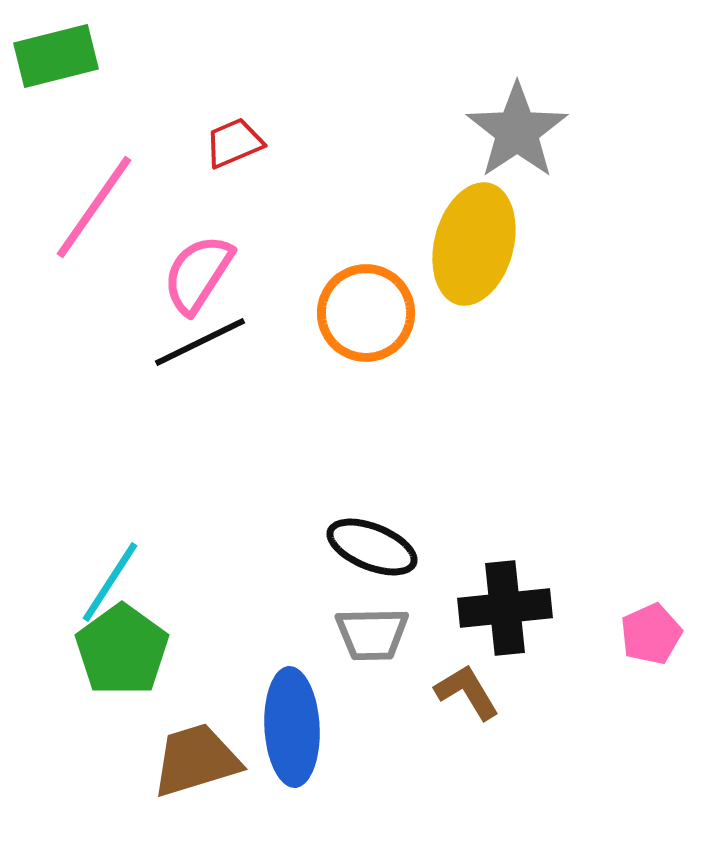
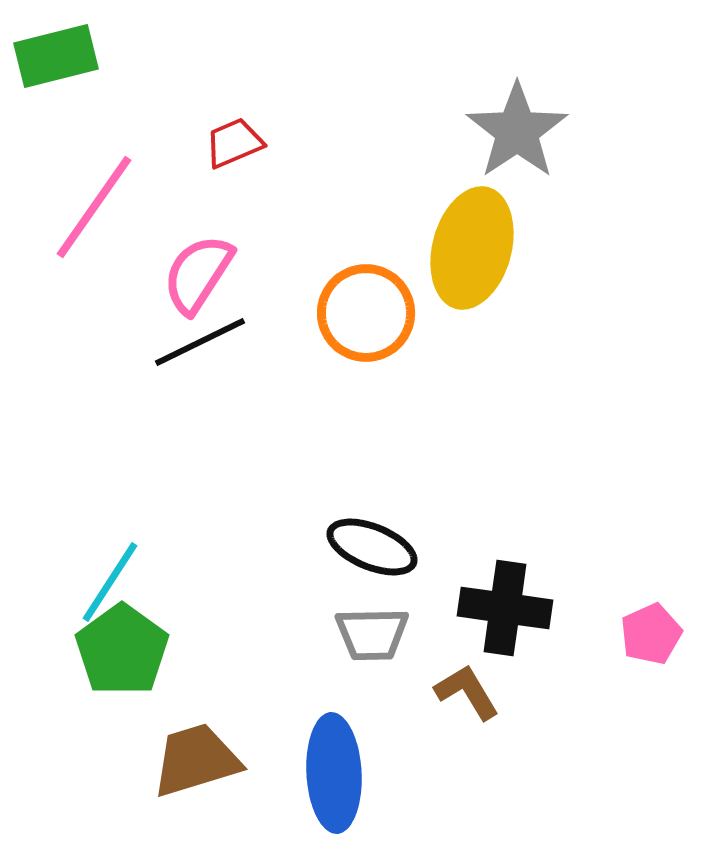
yellow ellipse: moved 2 px left, 4 px down
black cross: rotated 14 degrees clockwise
blue ellipse: moved 42 px right, 46 px down
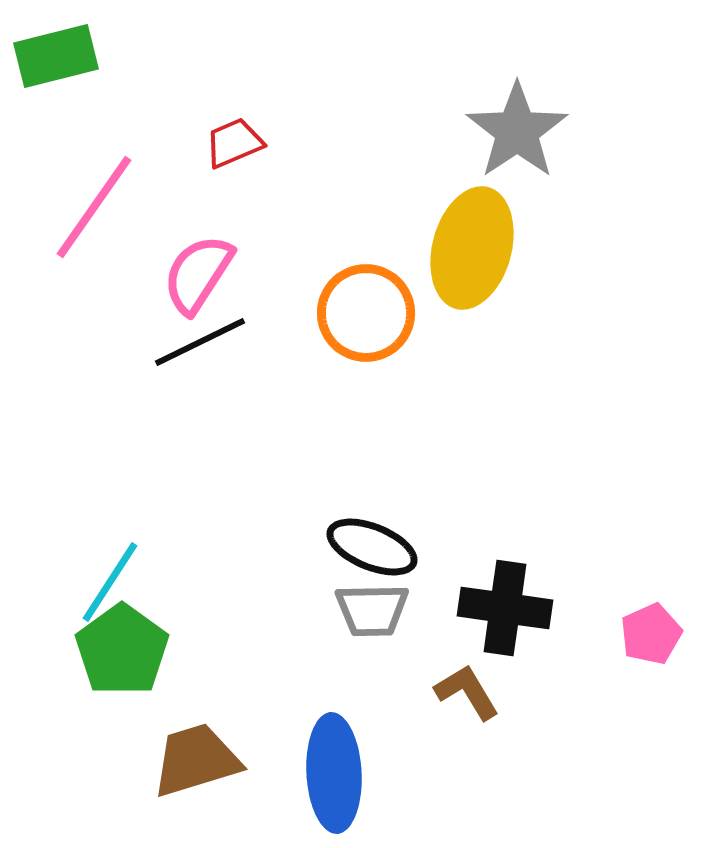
gray trapezoid: moved 24 px up
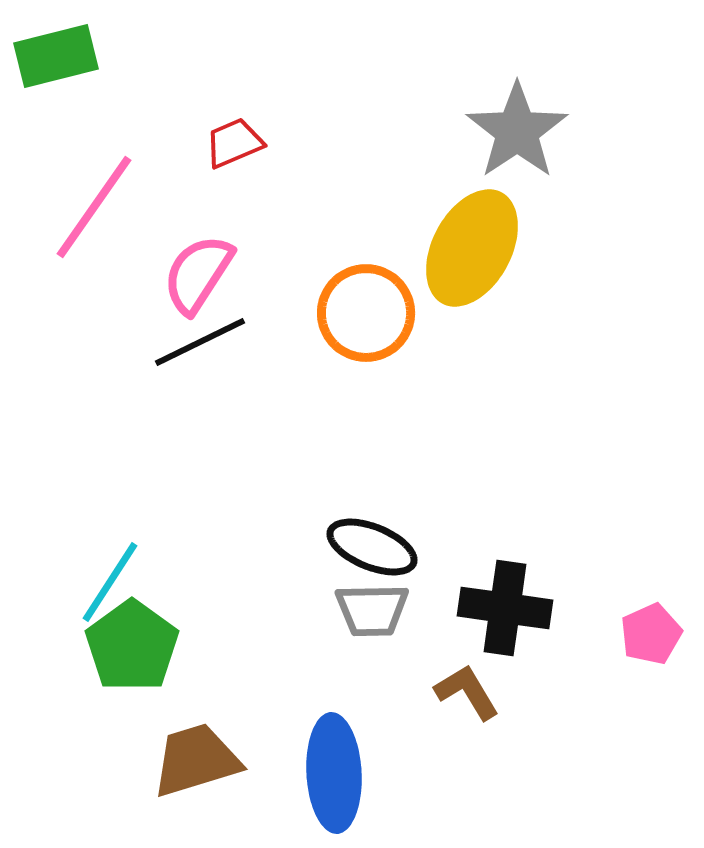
yellow ellipse: rotated 13 degrees clockwise
green pentagon: moved 10 px right, 4 px up
